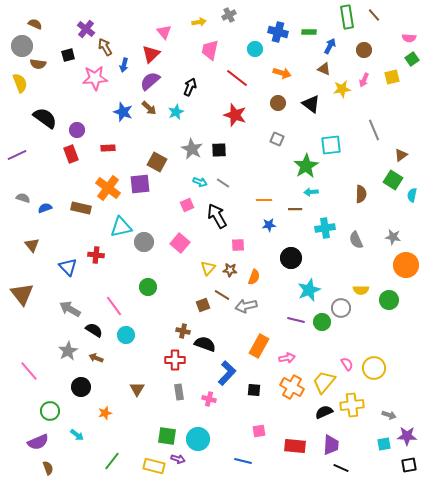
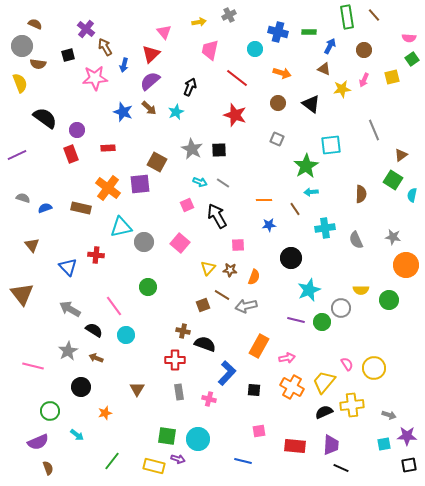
brown line at (295, 209): rotated 56 degrees clockwise
pink line at (29, 371): moved 4 px right, 5 px up; rotated 35 degrees counterclockwise
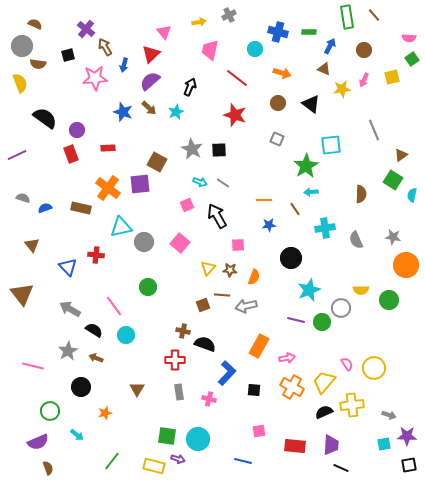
brown line at (222, 295): rotated 28 degrees counterclockwise
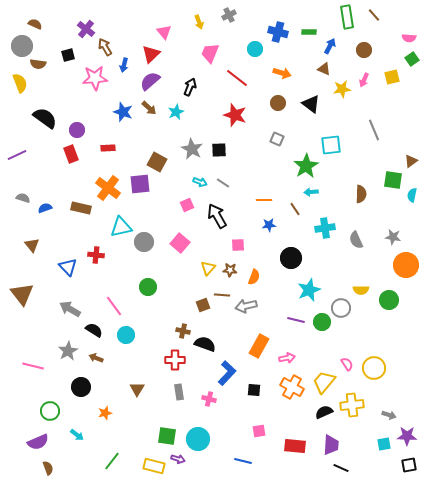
yellow arrow at (199, 22): rotated 80 degrees clockwise
pink trapezoid at (210, 50): moved 3 px down; rotated 10 degrees clockwise
brown triangle at (401, 155): moved 10 px right, 6 px down
green square at (393, 180): rotated 24 degrees counterclockwise
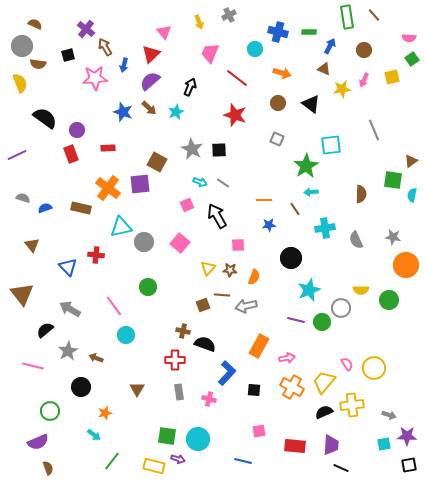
black semicircle at (94, 330): moved 49 px left; rotated 72 degrees counterclockwise
cyan arrow at (77, 435): moved 17 px right
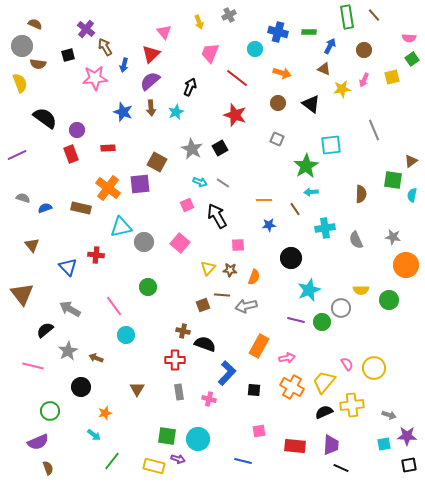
brown arrow at (149, 108): moved 2 px right; rotated 42 degrees clockwise
black square at (219, 150): moved 1 px right, 2 px up; rotated 28 degrees counterclockwise
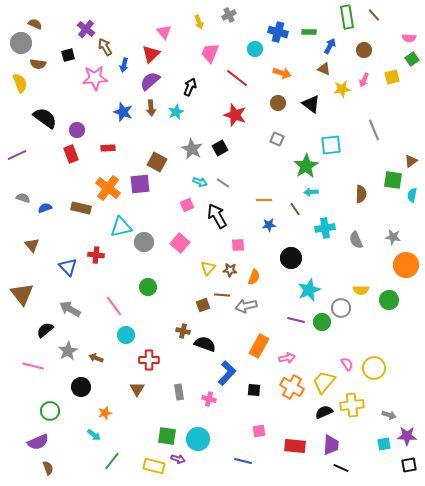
gray circle at (22, 46): moved 1 px left, 3 px up
red cross at (175, 360): moved 26 px left
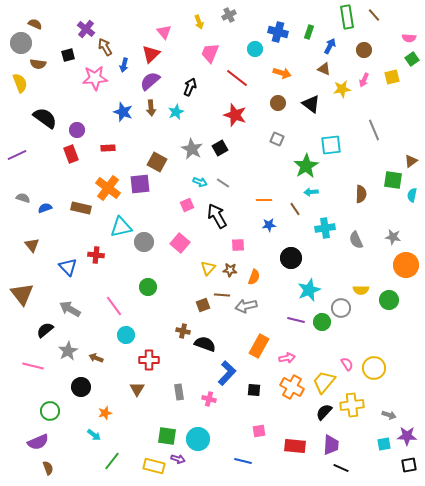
green rectangle at (309, 32): rotated 72 degrees counterclockwise
black semicircle at (324, 412): rotated 24 degrees counterclockwise
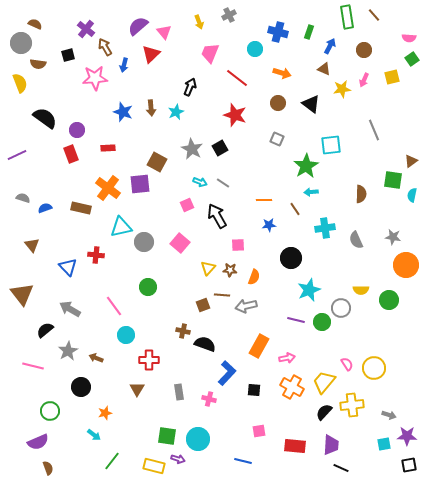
purple semicircle at (150, 81): moved 12 px left, 55 px up
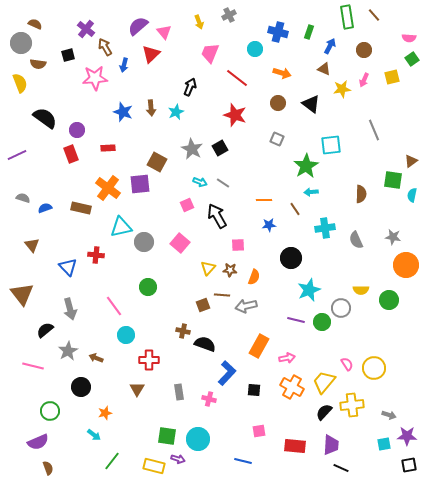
gray arrow at (70, 309): rotated 135 degrees counterclockwise
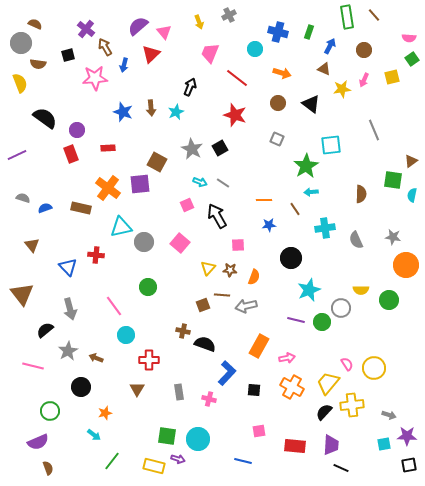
yellow trapezoid at (324, 382): moved 4 px right, 1 px down
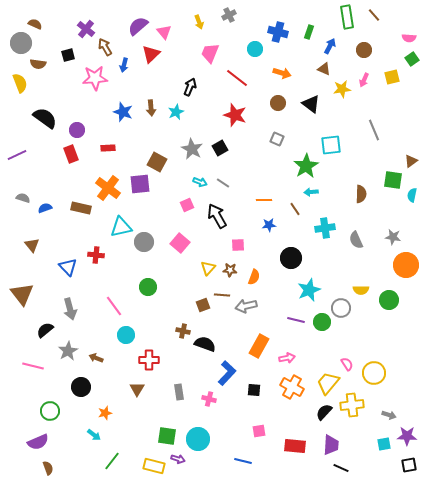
yellow circle at (374, 368): moved 5 px down
